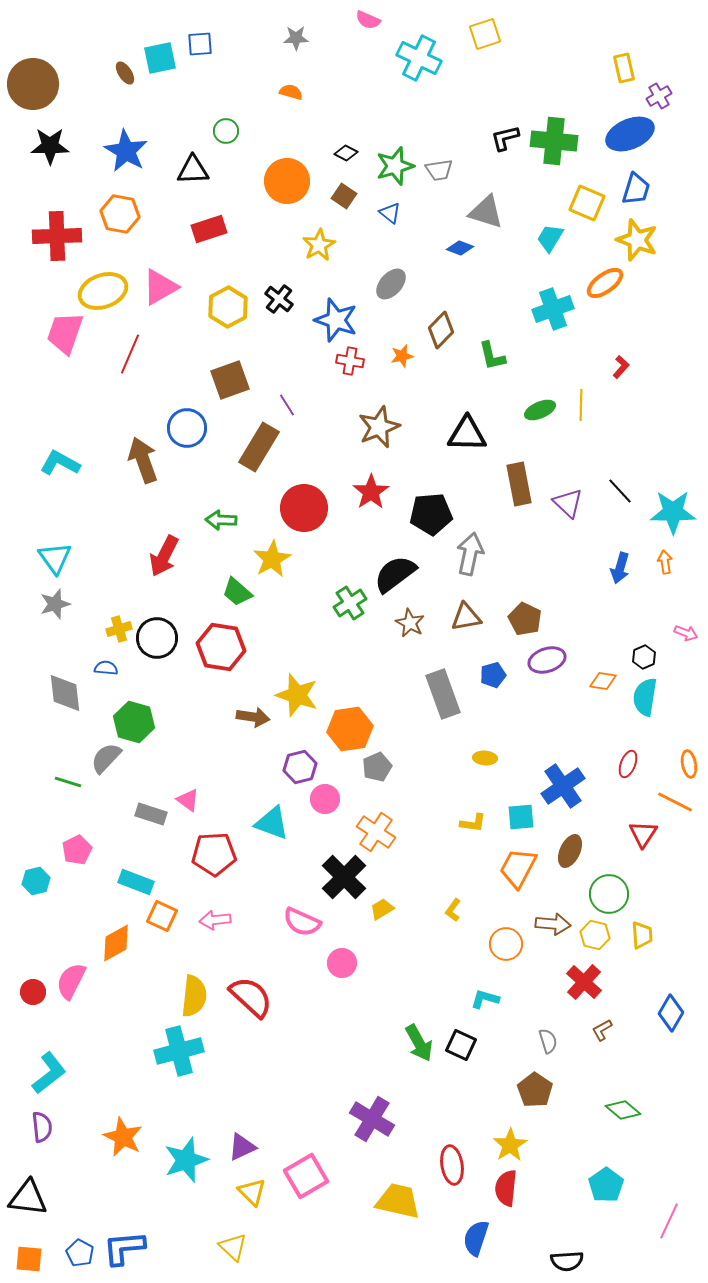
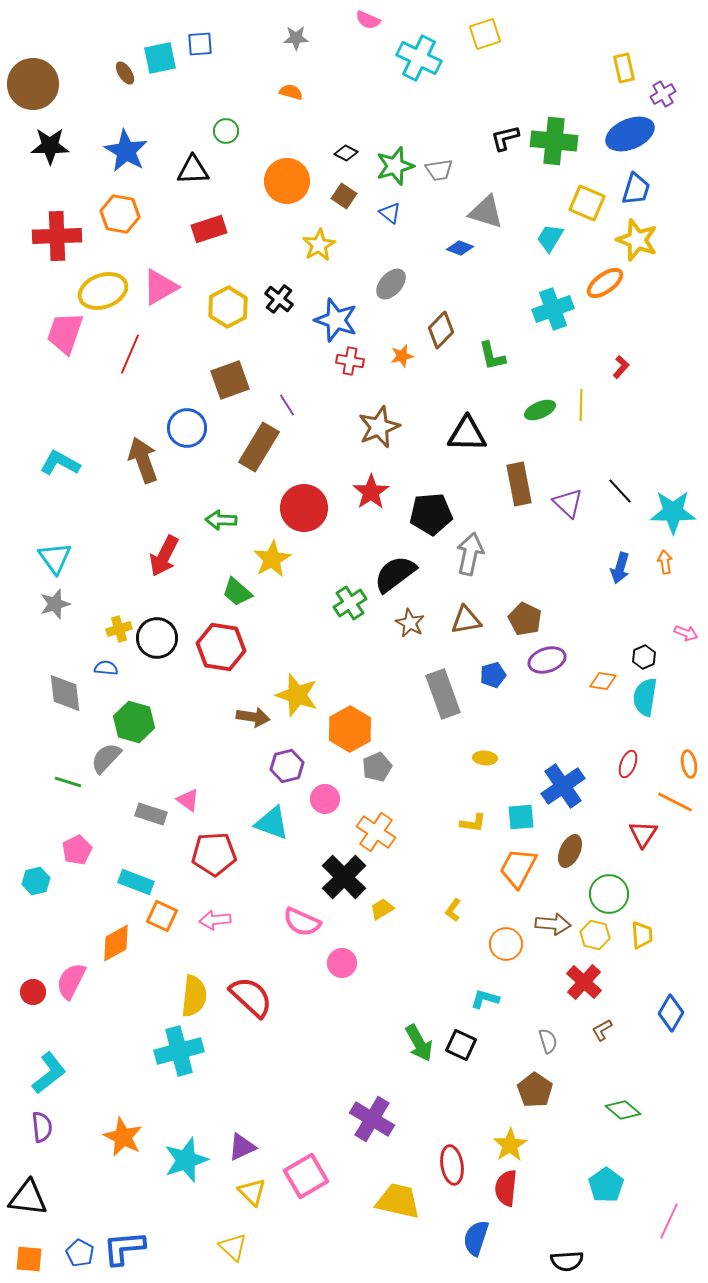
purple cross at (659, 96): moved 4 px right, 2 px up
brown triangle at (466, 617): moved 3 px down
orange hexagon at (350, 729): rotated 21 degrees counterclockwise
purple hexagon at (300, 767): moved 13 px left, 1 px up
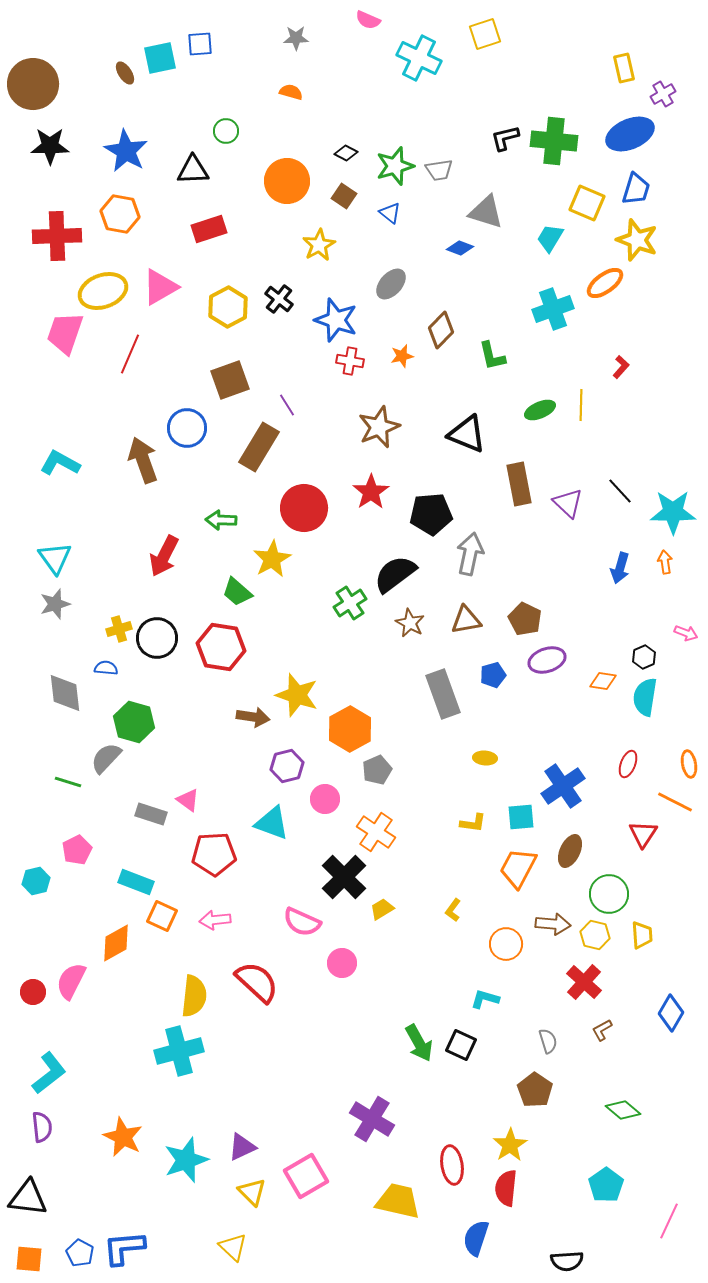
black triangle at (467, 434): rotated 21 degrees clockwise
gray pentagon at (377, 767): moved 3 px down
red semicircle at (251, 997): moved 6 px right, 15 px up
